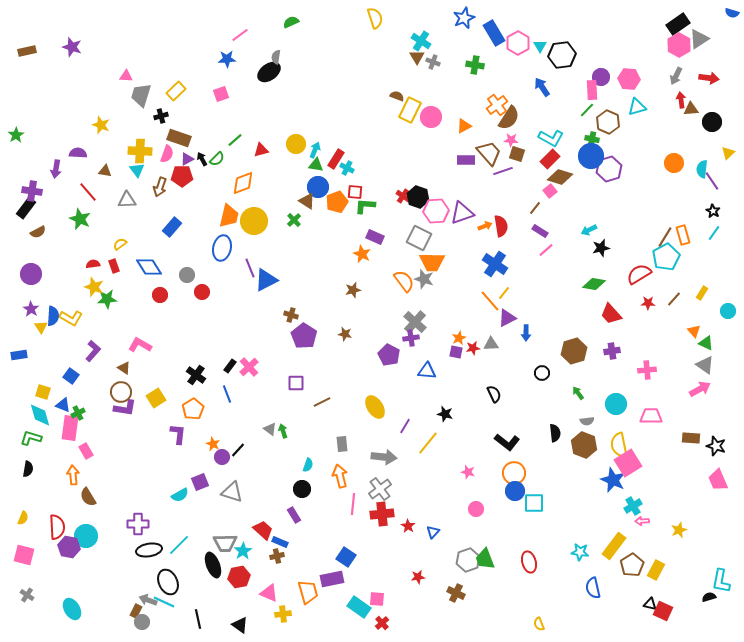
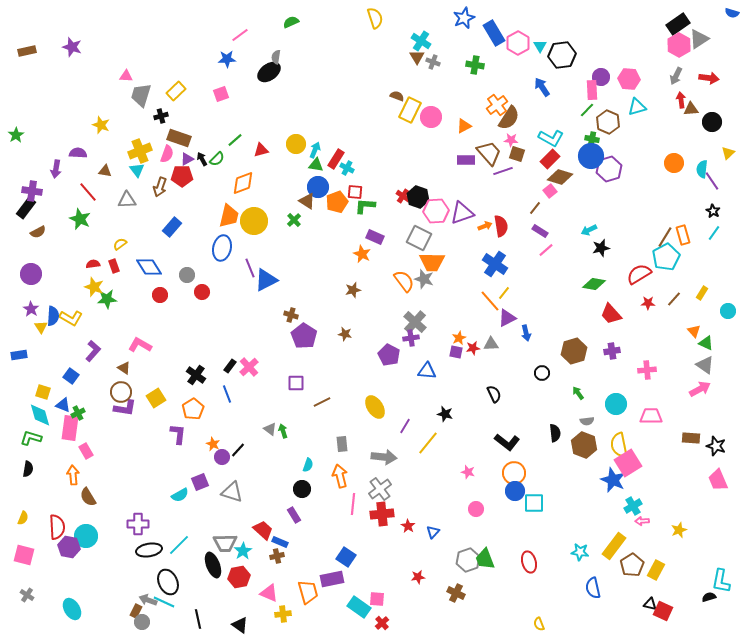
yellow cross at (140, 151): rotated 25 degrees counterclockwise
blue arrow at (526, 333): rotated 14 degrees counterclockwise
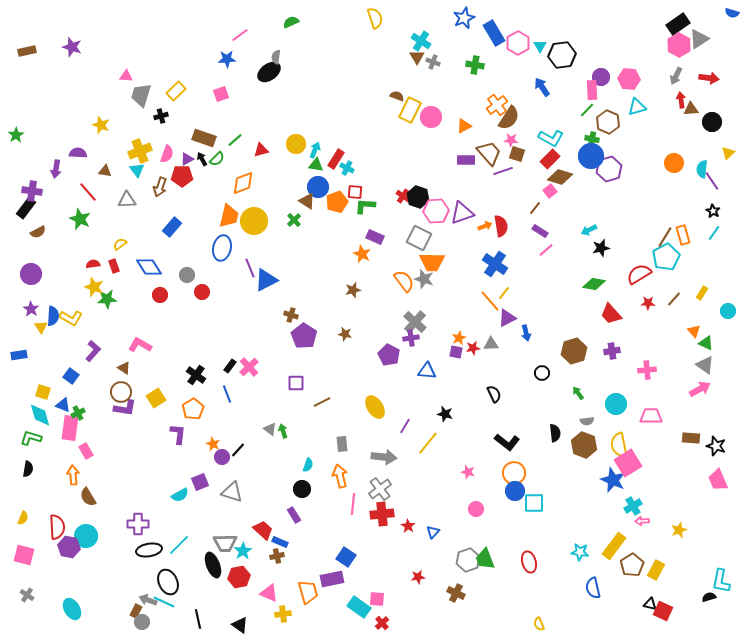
brown rectangle at (179, 138): moved 25 px right
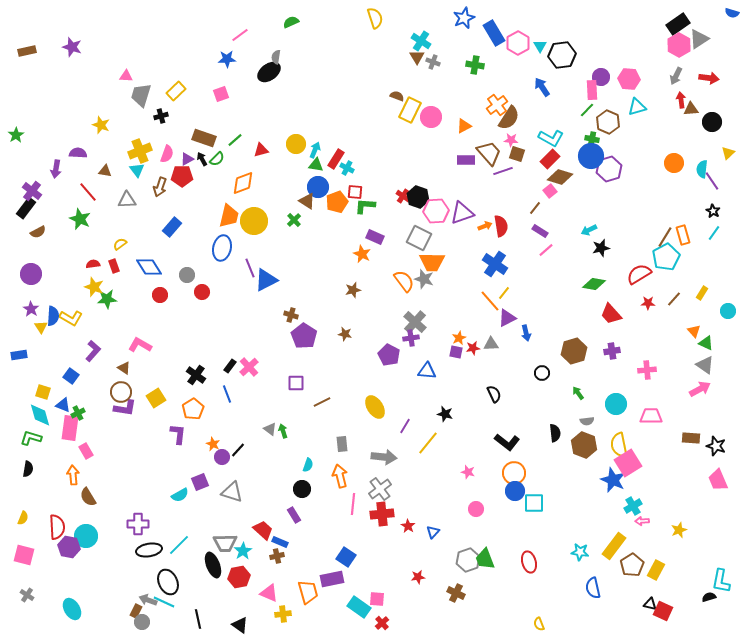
purple cross at (32, 191): rotated 30 degrees clockwise
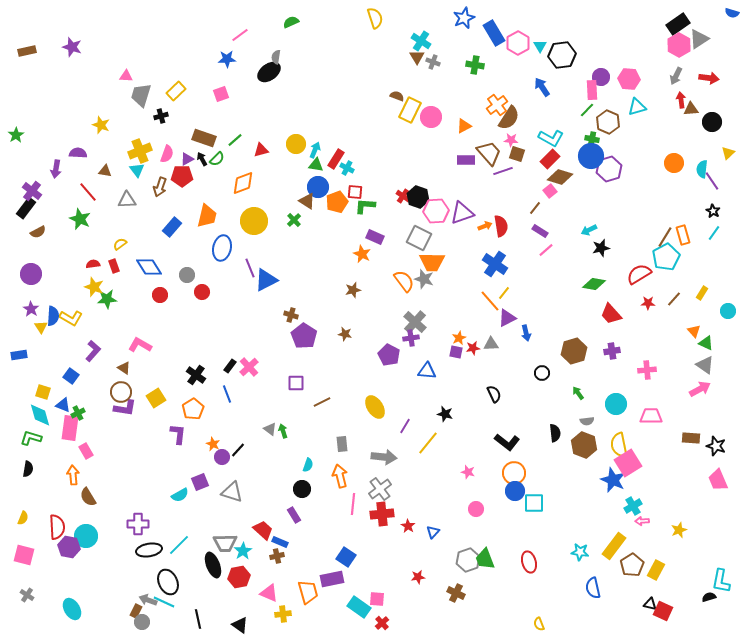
orange trapezoid at (229, 216): moved 22 px left
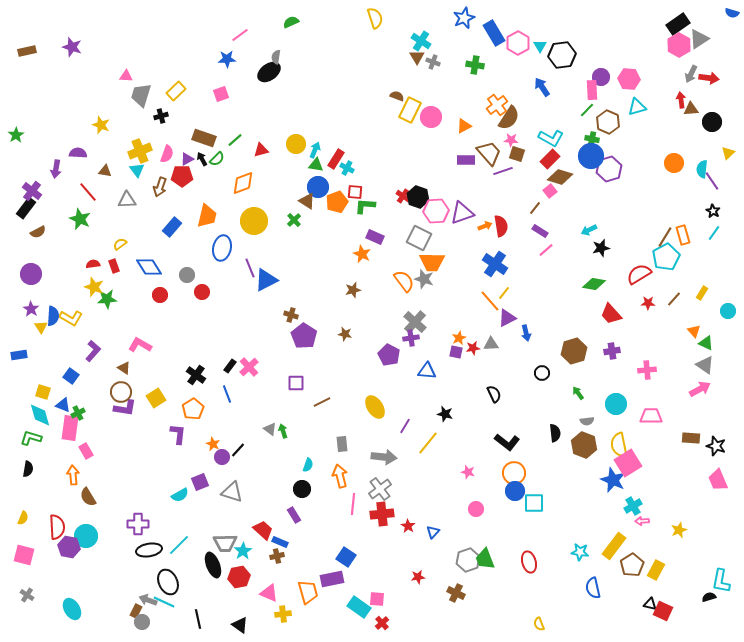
gray arrow at (676, 76): moved 15 px right, 2 px up
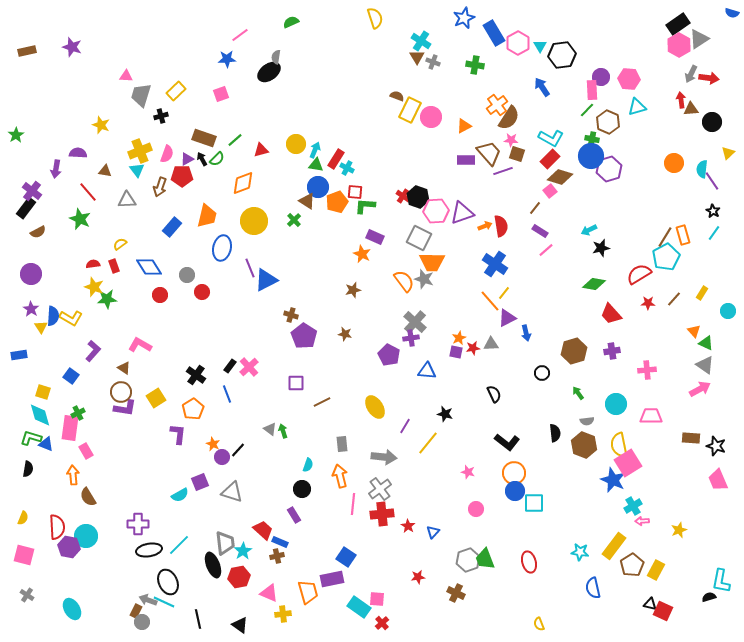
blue triangle at (63, 405): moved 17 px left, 39 px down
gray trapezoid at (225, 543): rotated 95 degrees counterclockwise
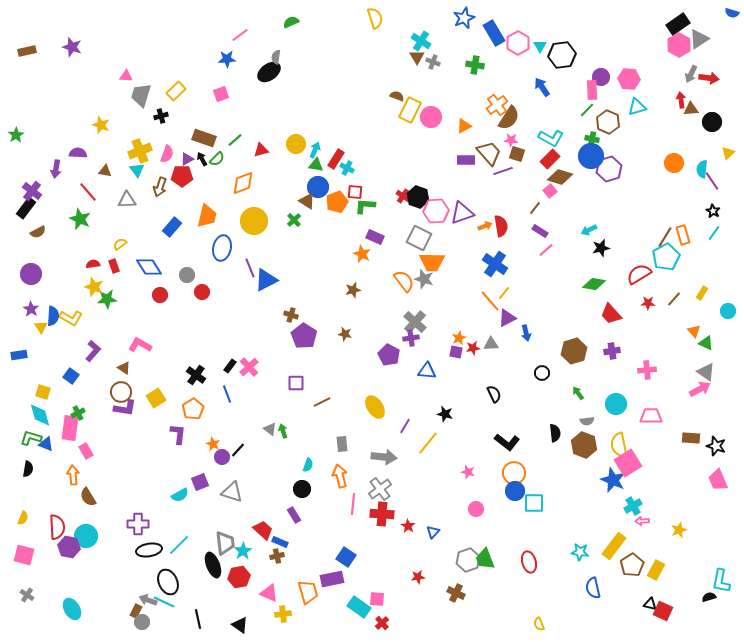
gray triangle at (705, 365): moved 1 px right, 7 px down
red cross at (382, 514): rotated 10 degrees clockwise
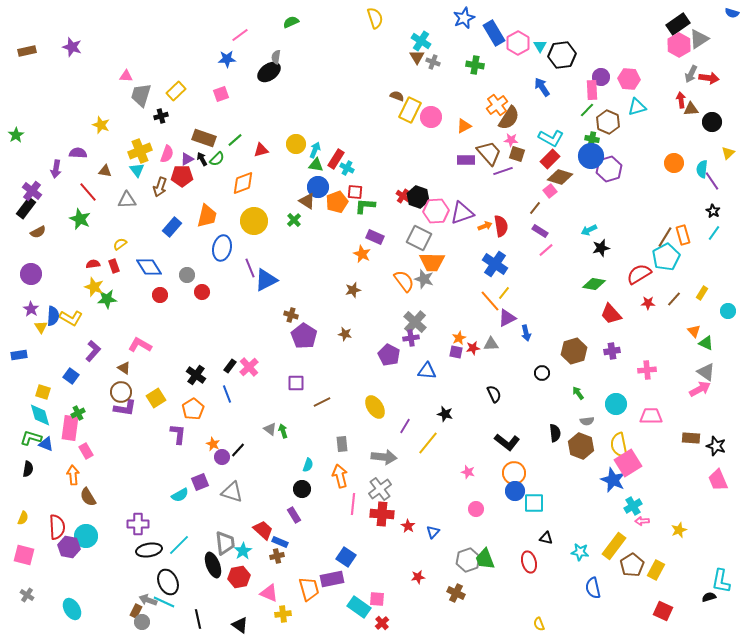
brown hexagon at (584, 445): moved 3 px left, 1 px down
orange trapezoid at (308, 592): moved 1 px right, 3 px up
black triangle at (650, 604): moved 104 px left, 66 px up
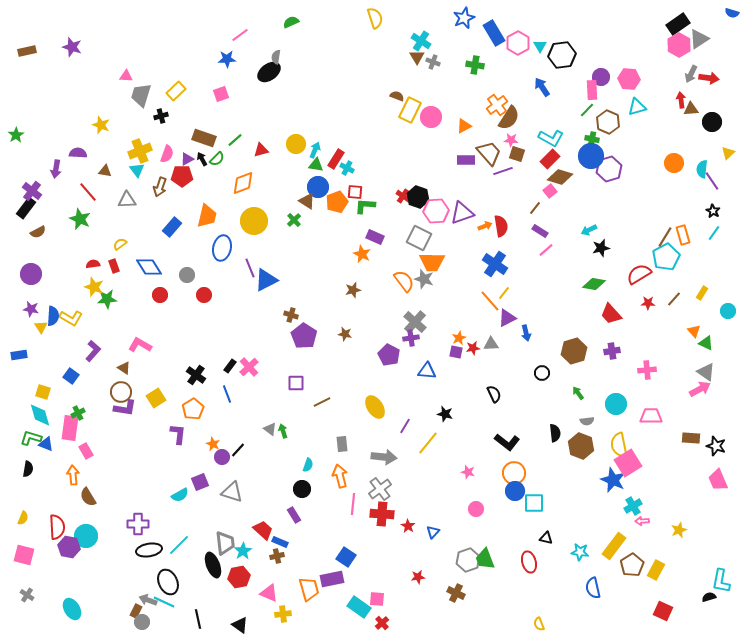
red circle at (202, 292): moved 2 px right, 3 px down
purple star at (31, 309): rotated 21 degrees counterclockwise
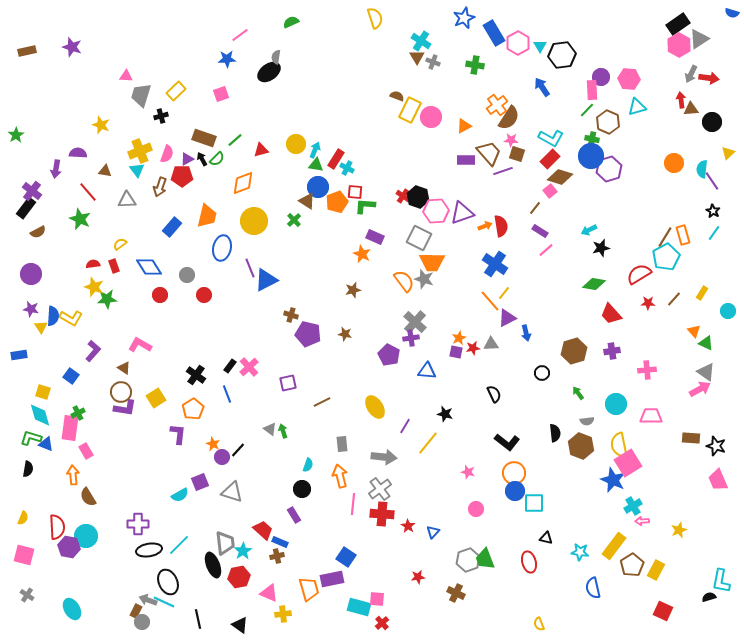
purple pentagon at (304, 336): moved 4 px right, 2 px up; rotated 20 degrees counterclockwise
purple square at (296, 383): moved 8 px left; rotated 12 degrees counterclockwise
cyan rectangle at (359, 607): rotated 20 degrees counterclockwise
